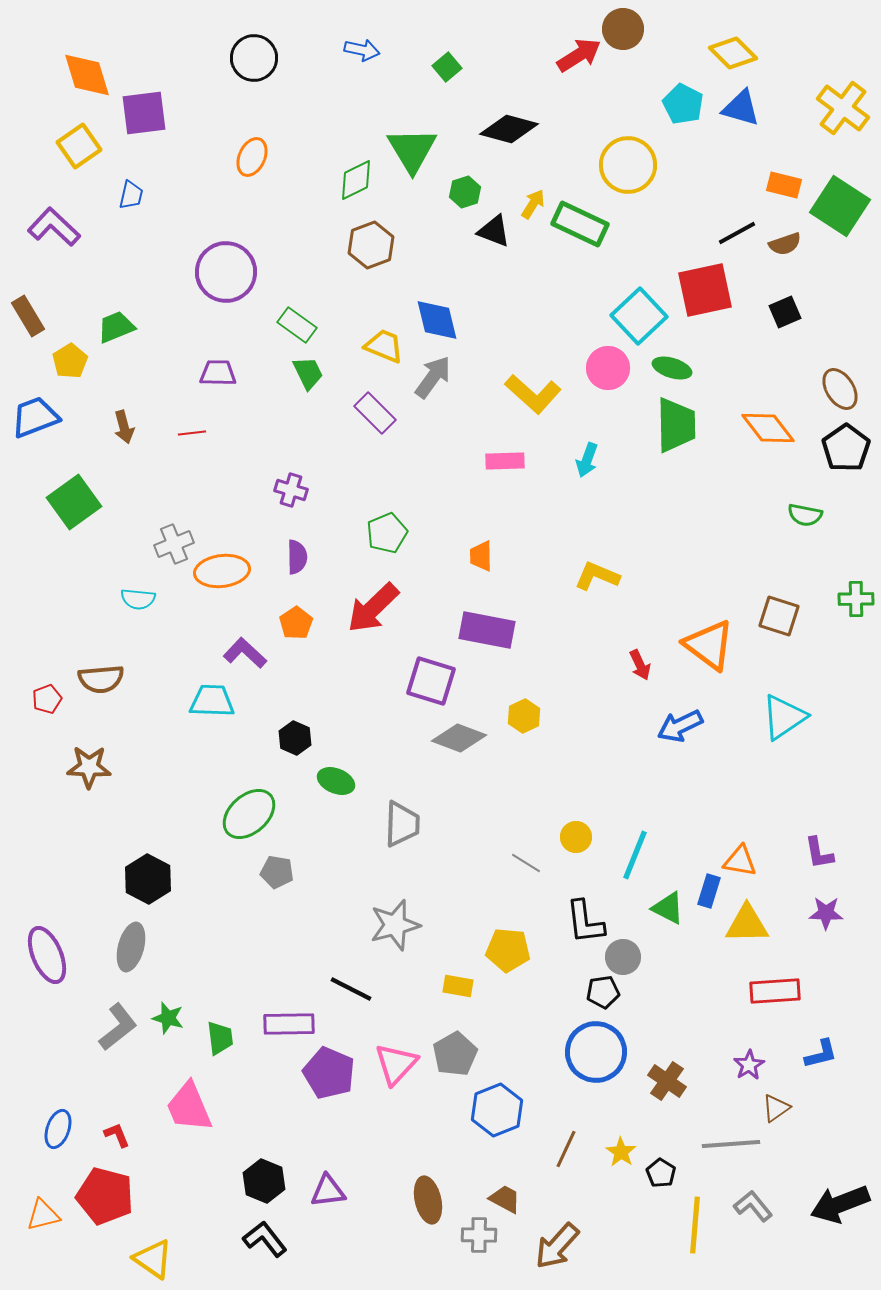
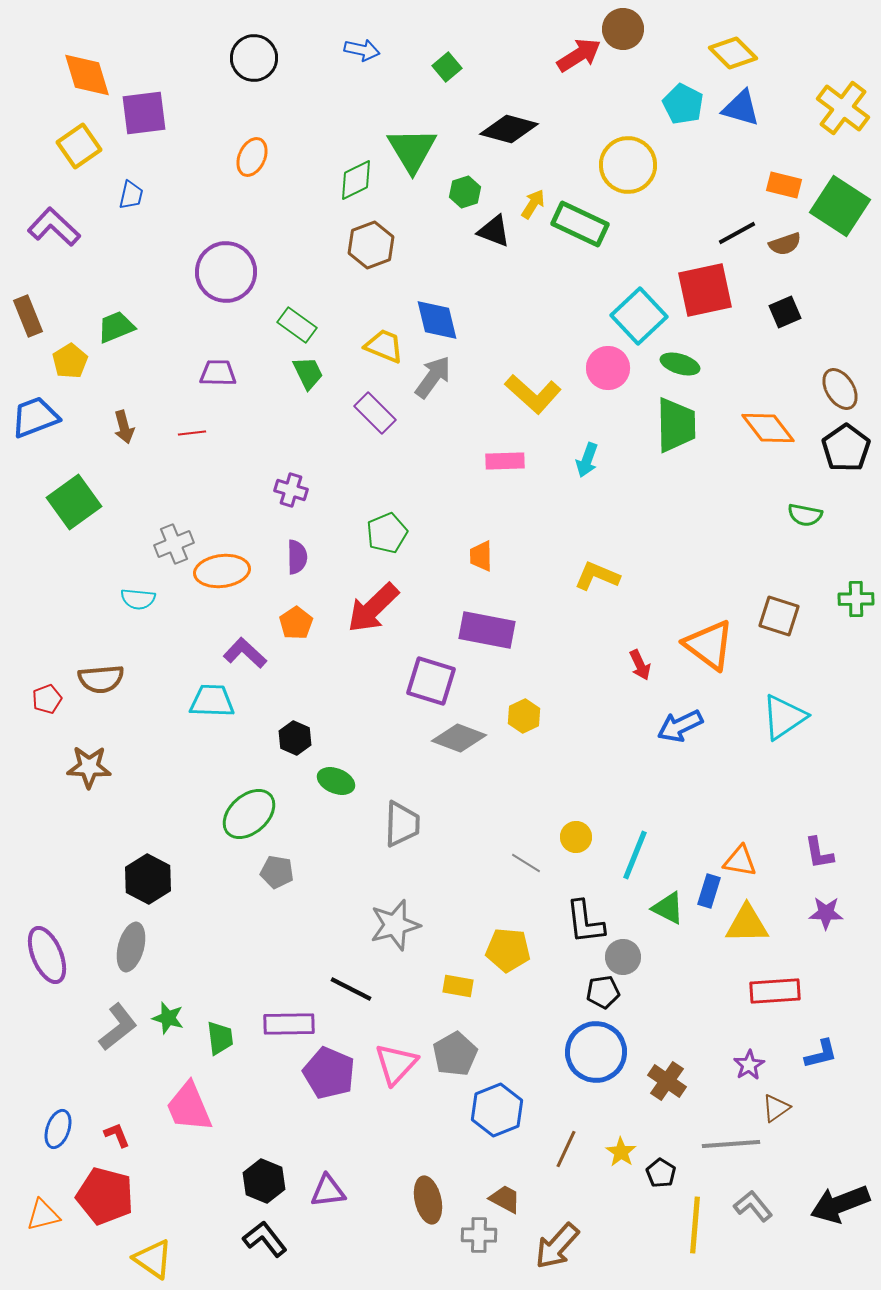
brown rectangle at (28, 316): rotated 9 degrees clockwise
green ellipse at (672, 368): moved 8 px right, 4 px up
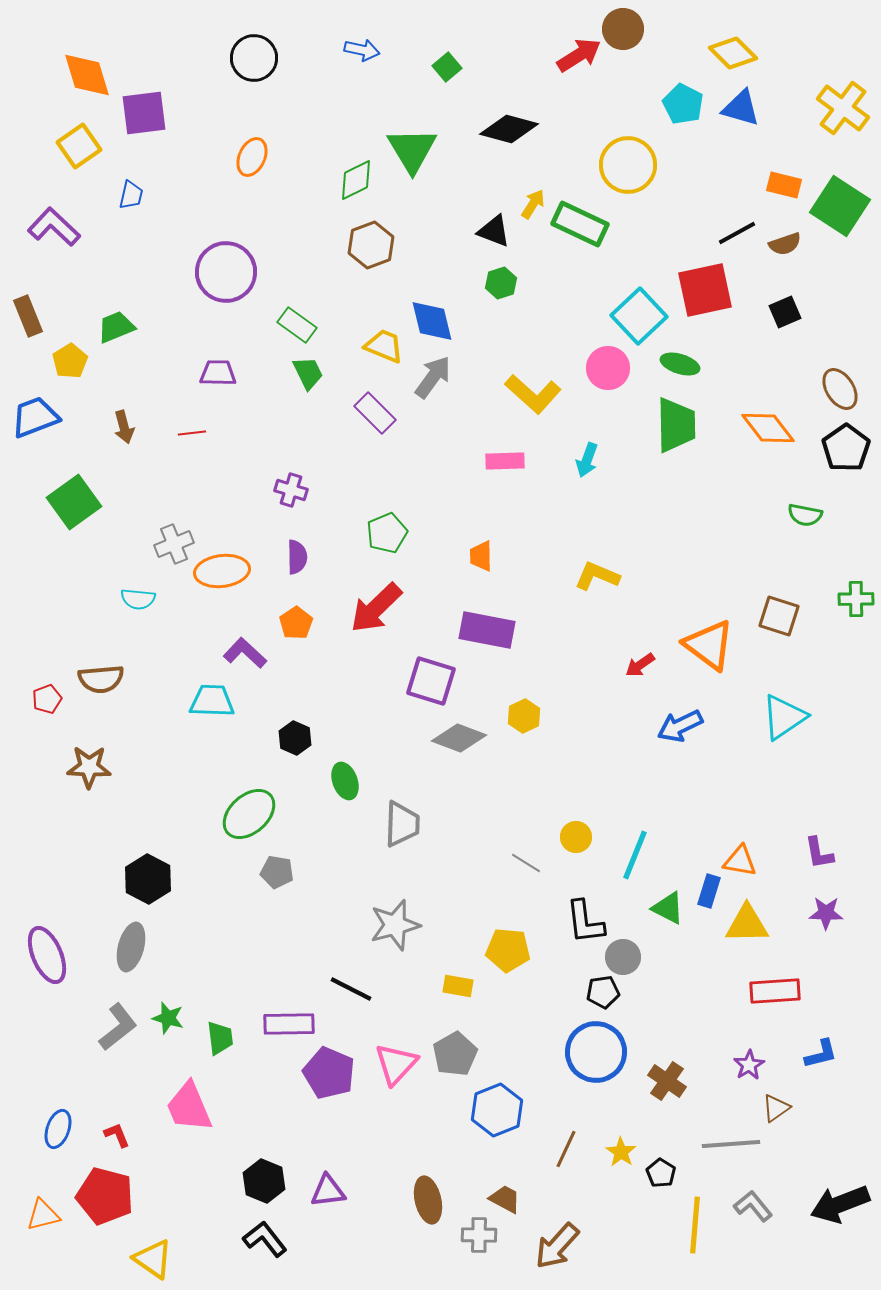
green hexagon at (465, 192): moved 36 px right, 91 px down
blue diamond at (437, 320): moved 5 px left, 1 px down
red arrow at (373, 608): moved 3 px right
red arrow at (640, 665): rotated 80 degrees clockwise
green ellipse at (336, 781): moved 9 px right; rotated 48 degrees clockwise
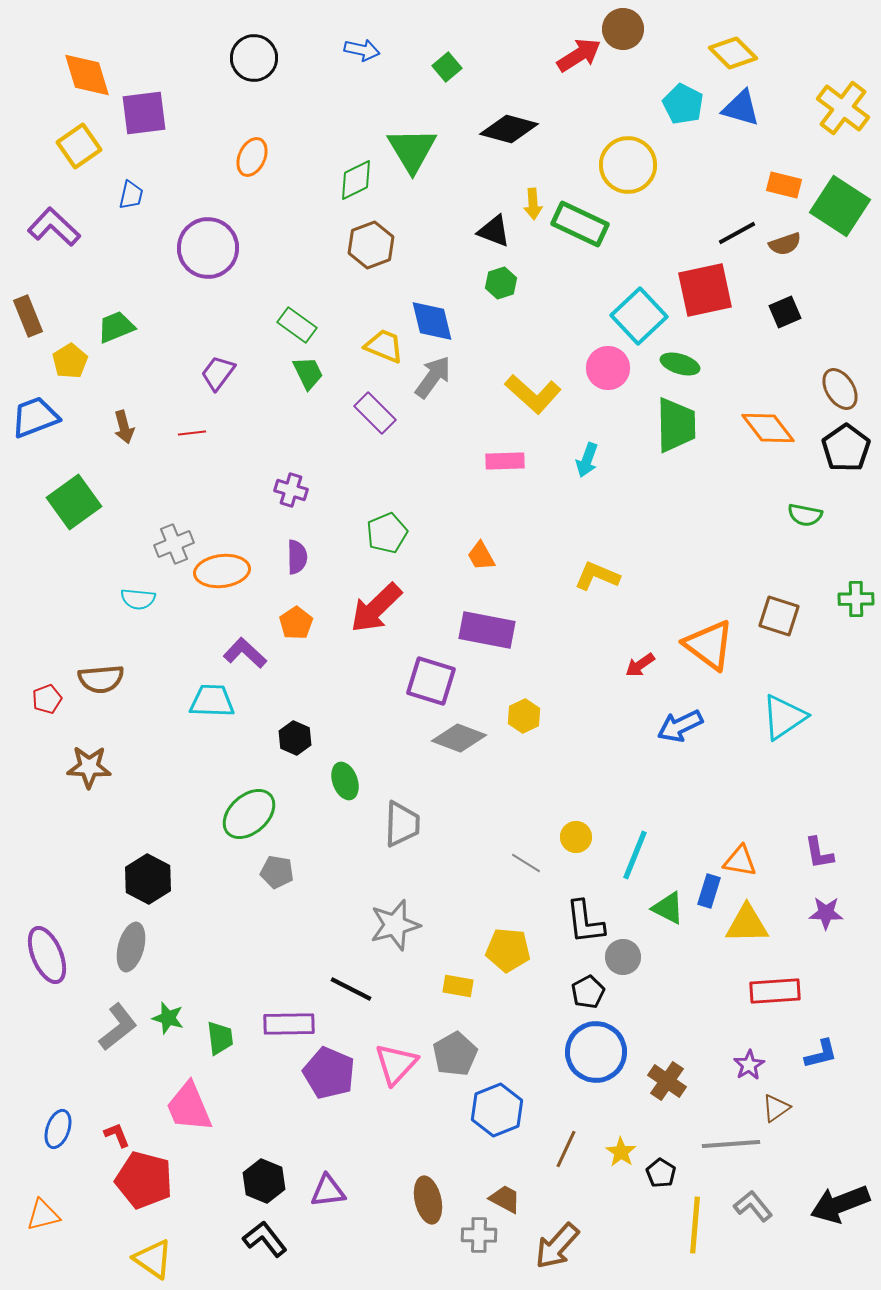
yellow arrow at (533, 204): rotated 144 degrees clockwise
purple circle at (226, 272): moved 18 px left, 24 px up
purple trapezoid at (218, 373): rotated 54 degrees counterclockwise
orange trapezoid at (481, 556): rotated 28 degrees counterclockwise
black pentagon at (603, 992): moved 15 px left; rotated 20 degrees counterclockwise
red pentagon at (105, 1196): moved 39 px right, 16 px up
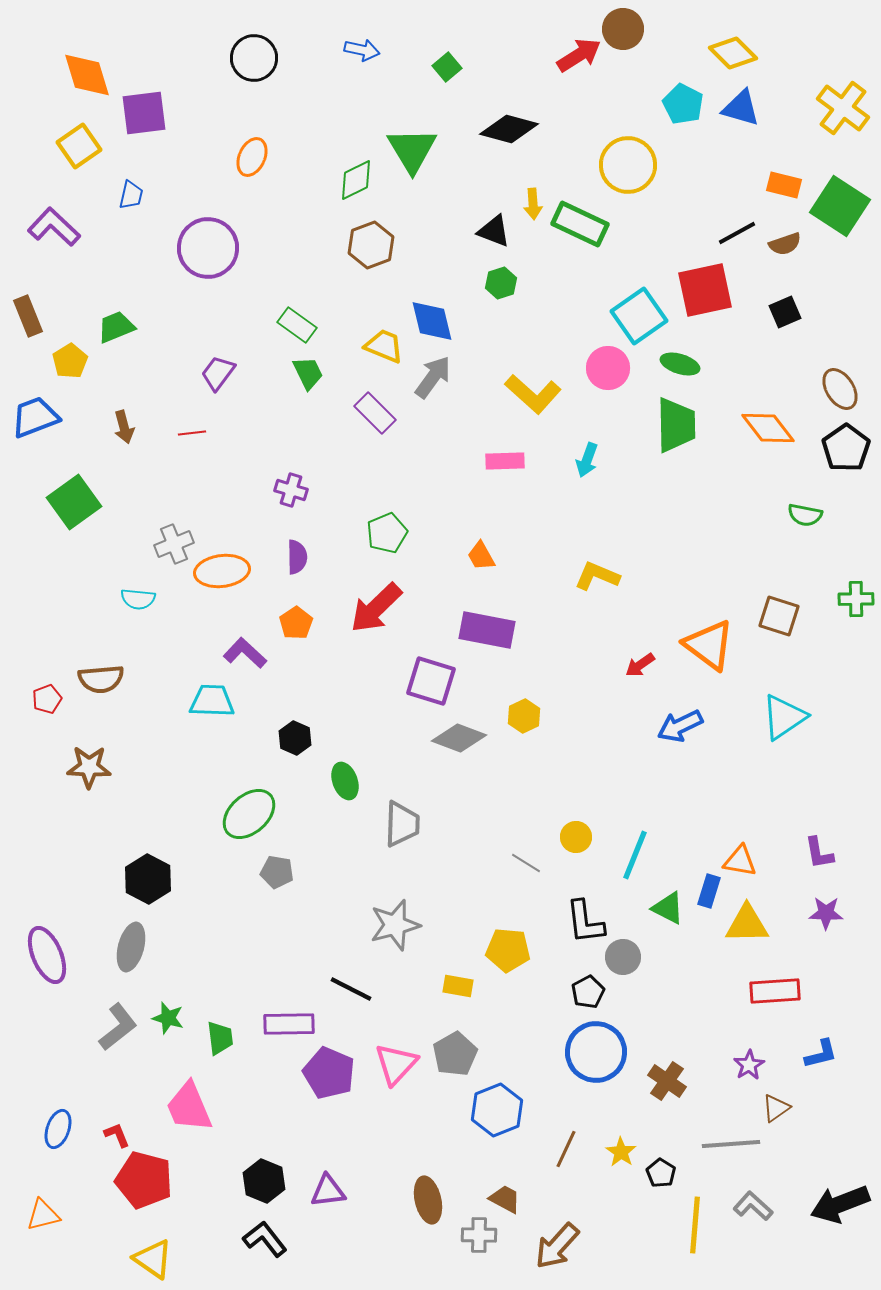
cyan square at (639, 316): rotated 8 degrees clockwise
gray L-shape at (753, 1206): rotated 9 degrees counterclockwise
